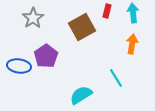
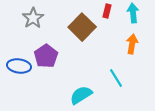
brown square: rotated 16 degrees counterclockwise
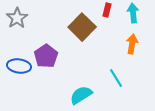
red rectangle: moved 1 px up
gray star: moved 16 px left
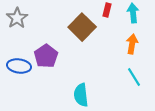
cyan line: moved 18 px right, 1 px up
cyan semicircle: rotated 65 degrees counterclockwise
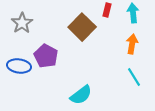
gray star: moved 5 px right, 5 px down
purple pentagon: rotated 10 degrees counterclockwise
cyan semicircle: rotated 120 degrees counterclockwise
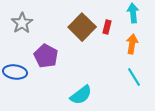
red rectangle: moved 17 px down
blue ellipse: moved 4 px left, 6 px down
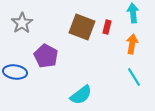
brown square: rotated 24 degrees counterclockwise
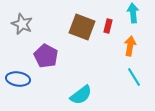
gray star: moved 1 px down; rotated 15 degrees counterclockwise
red rectangle: moved 1 px right, 1 px up
orange arrow: moved 2 px left, 2 px down
blue ellipse: moved 3 px right, 7 px down
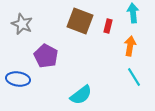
brown square: moved 2 px left, 6 px up
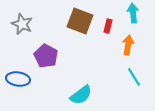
orange arrow: moved 2 px left, 1 px up
